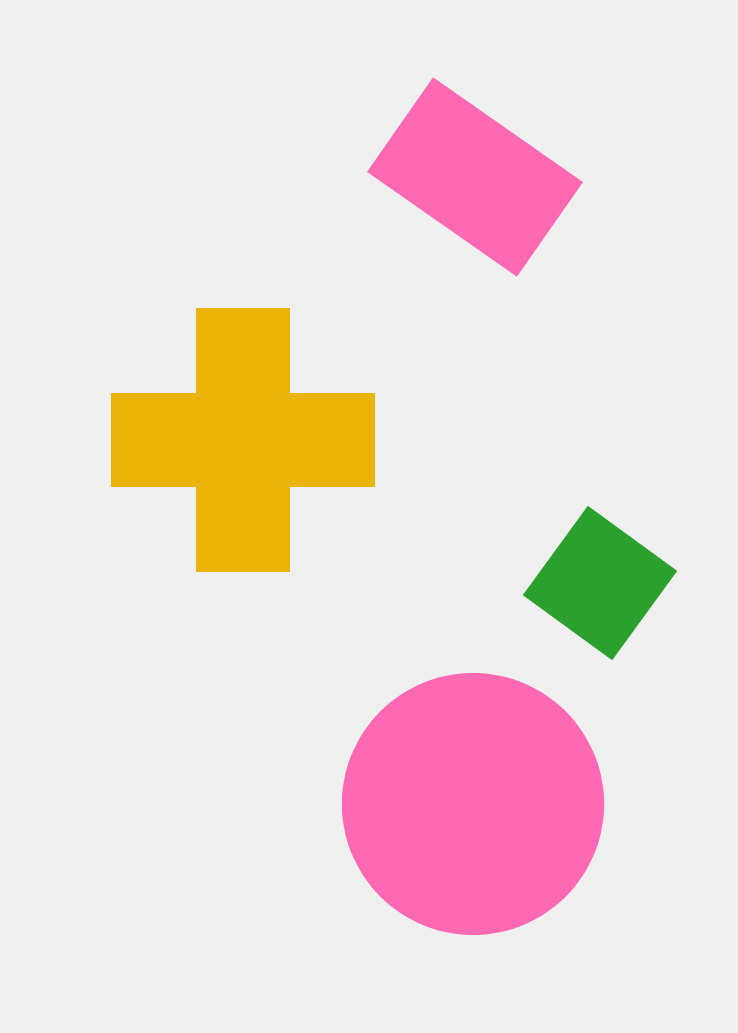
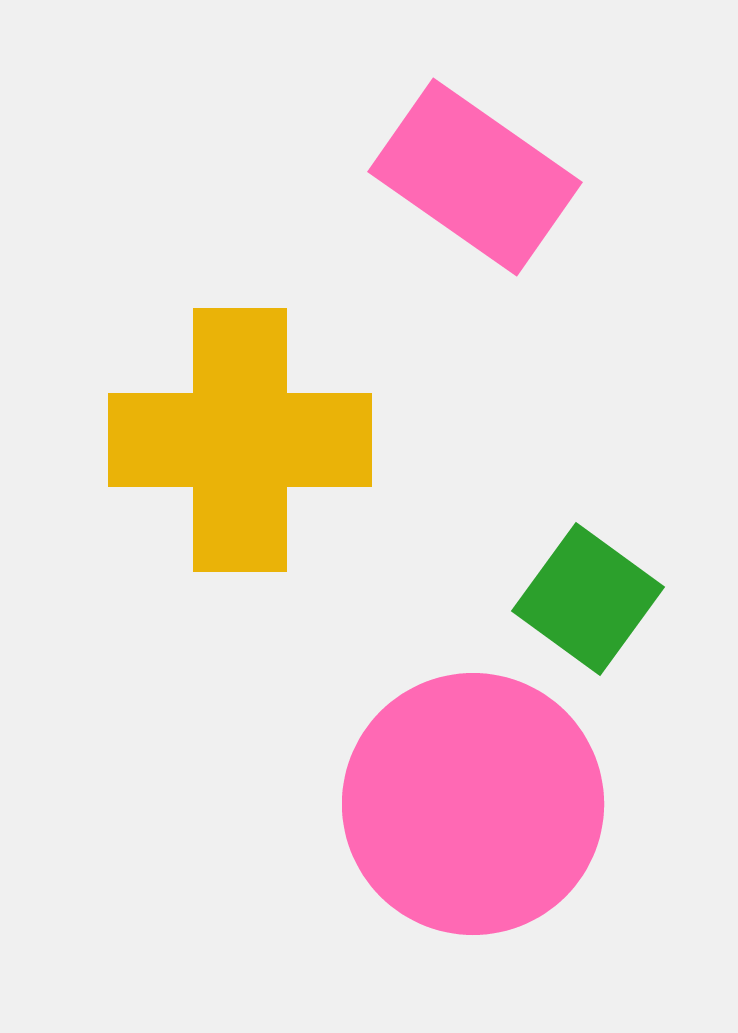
yellow cross: moved 3 px left
green square: moved 12 px left, 16 px down
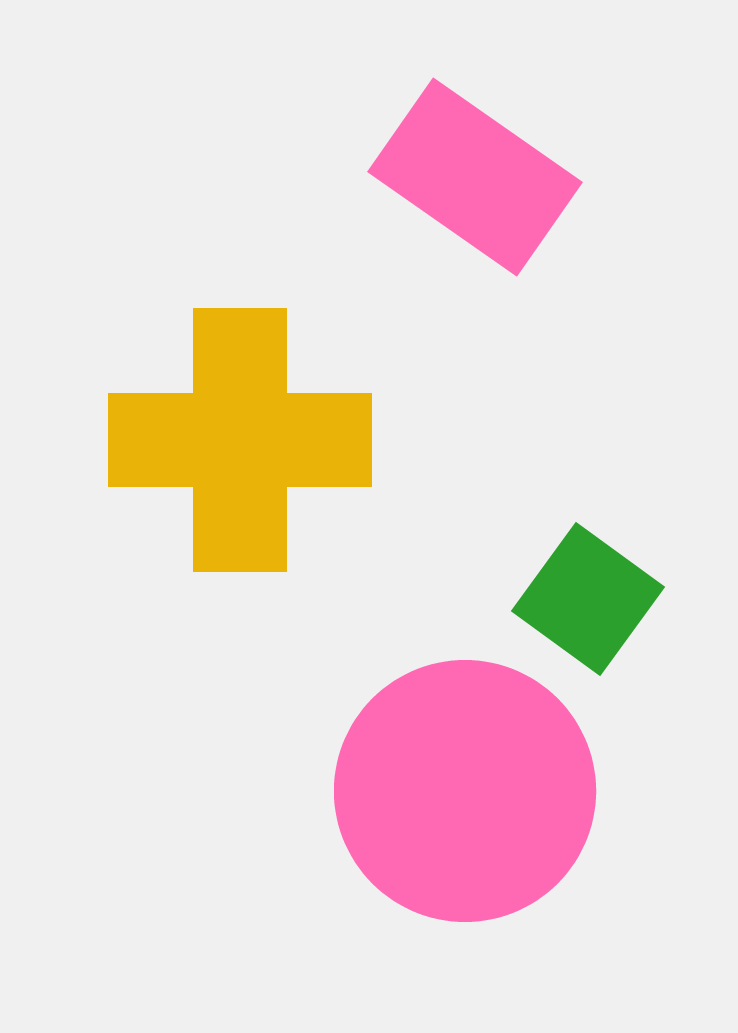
pink circle: moved 8 px left, 13 px up
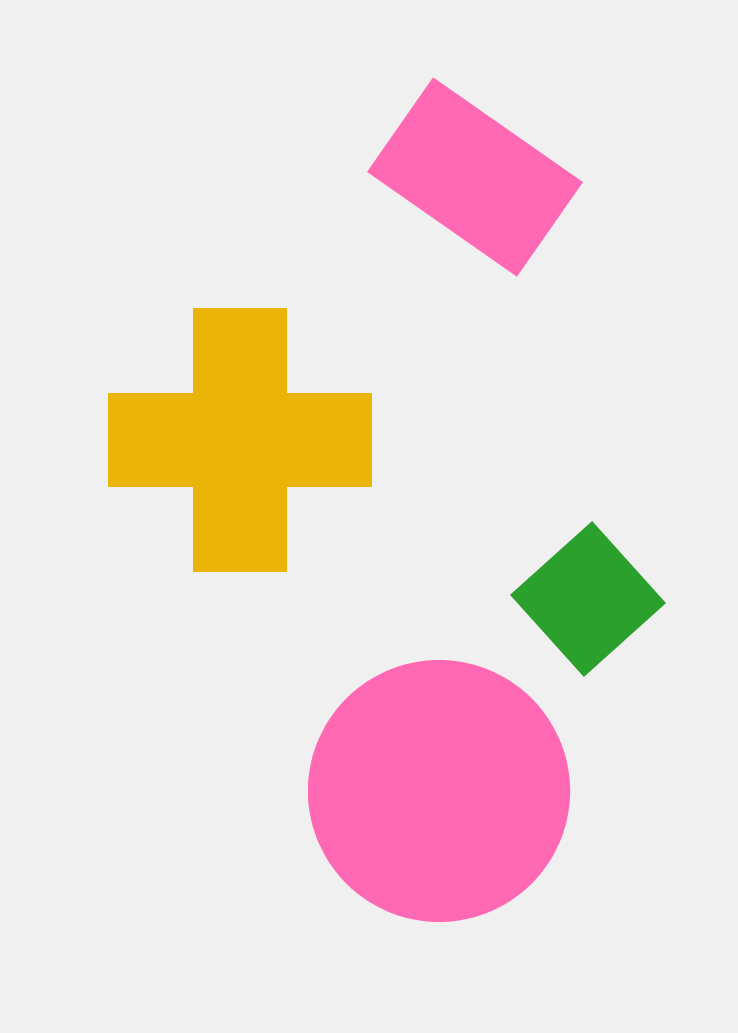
green square: rotated 12 degrees clockwise
pink circle: moved 26 px left
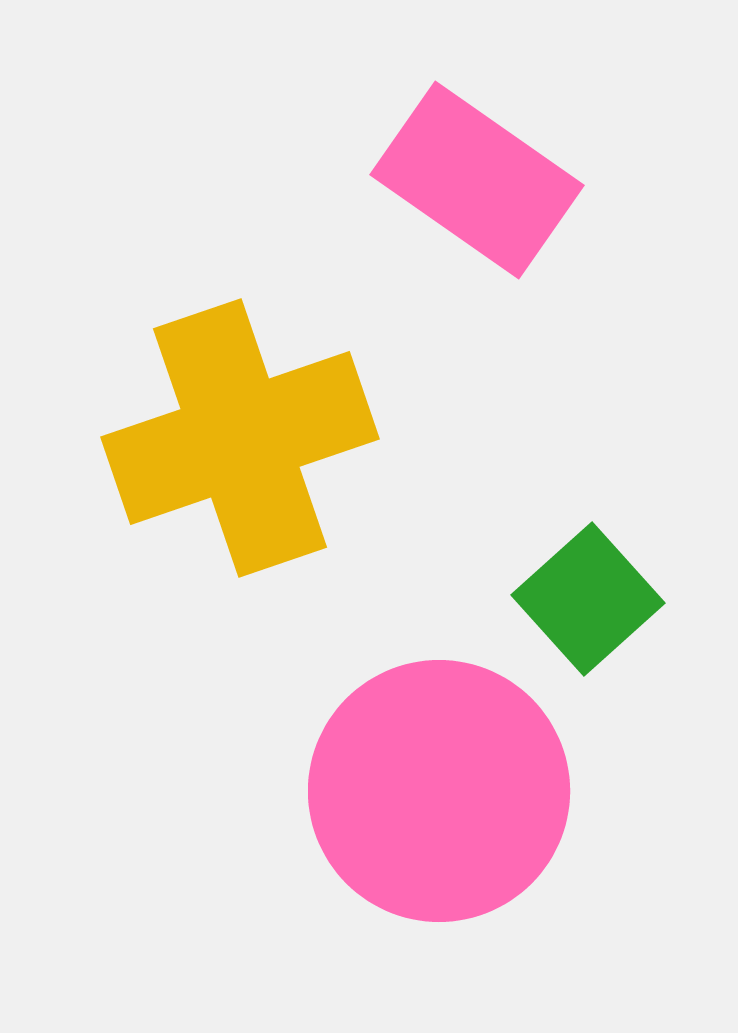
pink rectangle: moved 2 px right, 3 px down
yellow cross: moved 2 px up; rotated 19 degrees counterclockwise
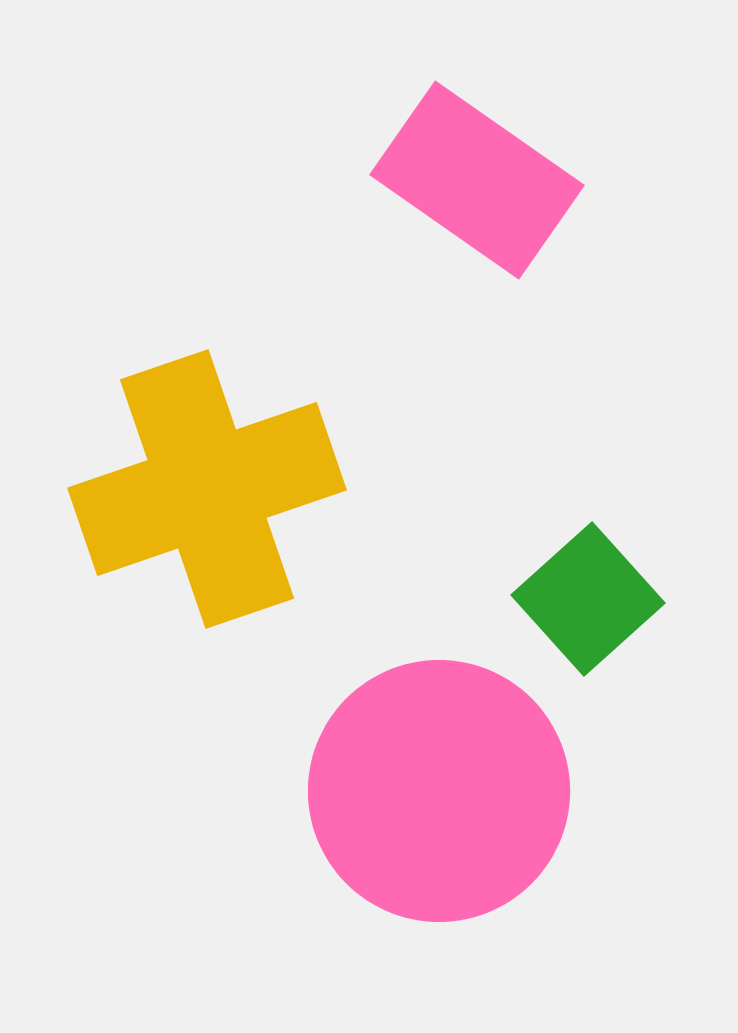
yellow cross: moved 33 px left, 51 px down
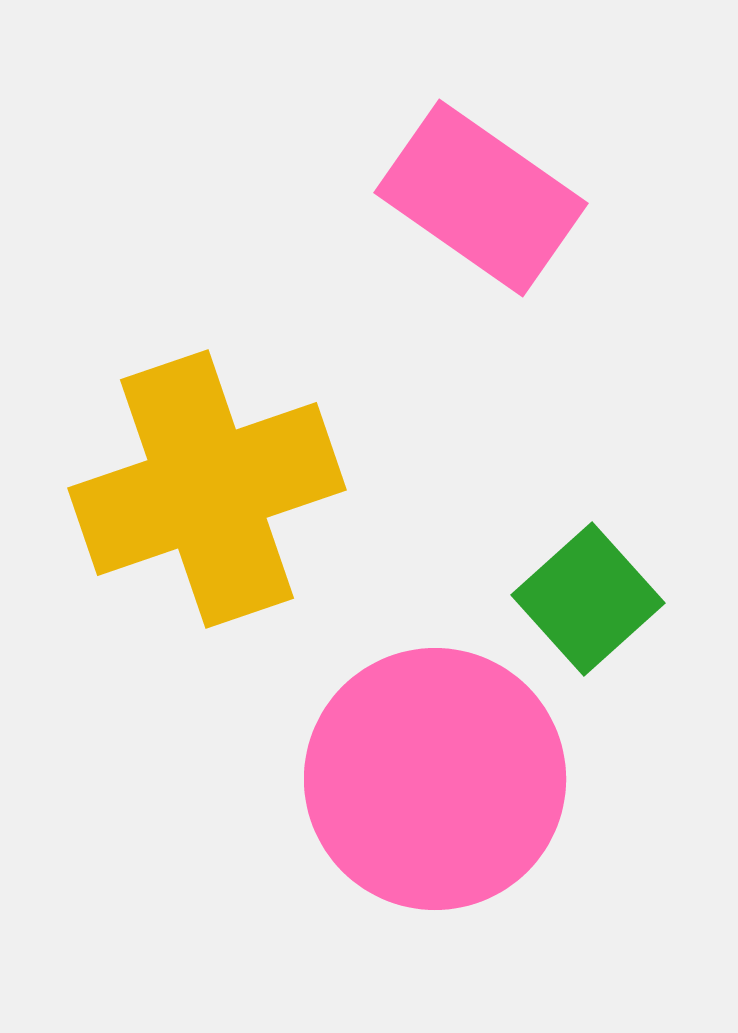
pink rectangle: moved 4 px right, 18 px down
pink circle: moved 4 px left, 12 px up
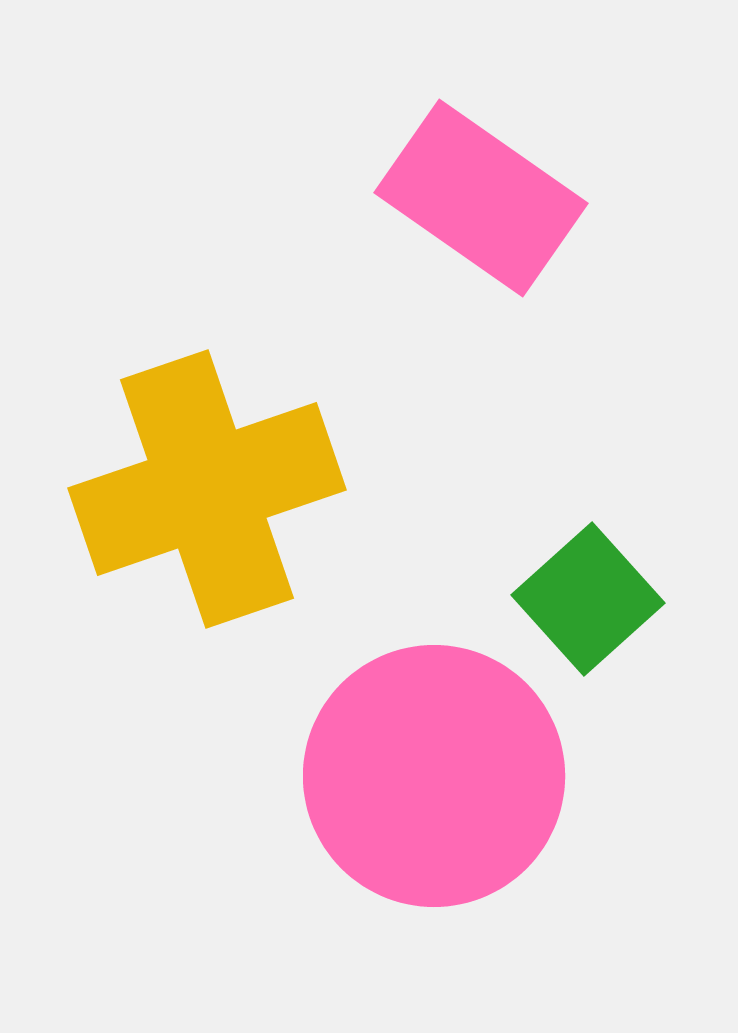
pink circle: moved 1 px left, 3 px up
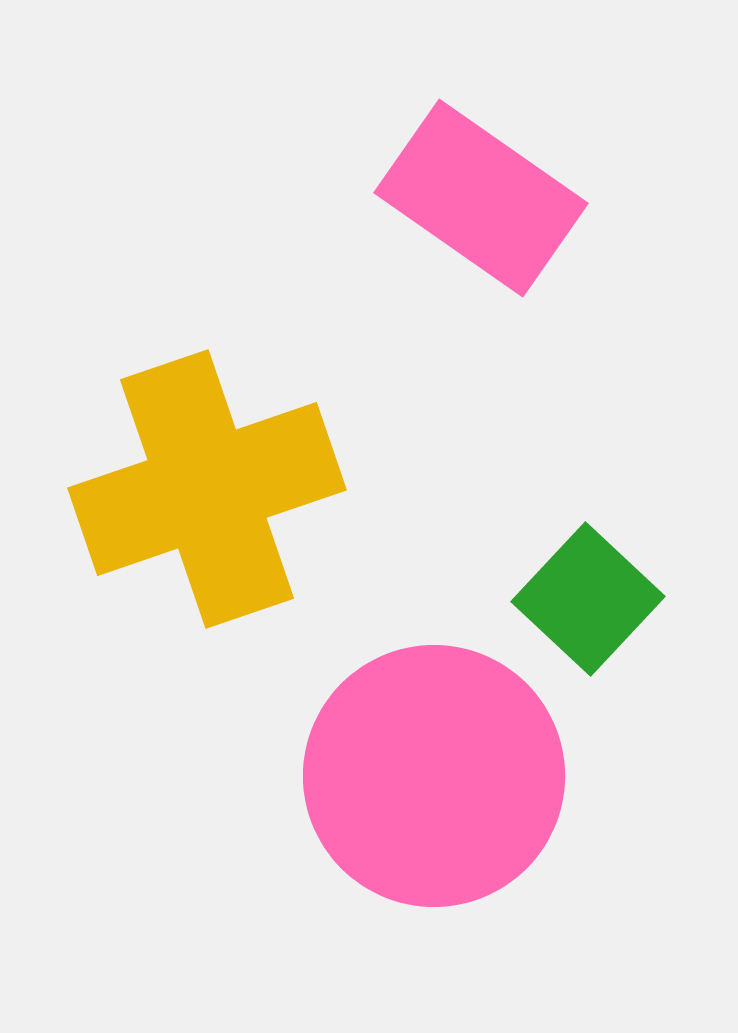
green square: rotated 5 degrees counterclockwise
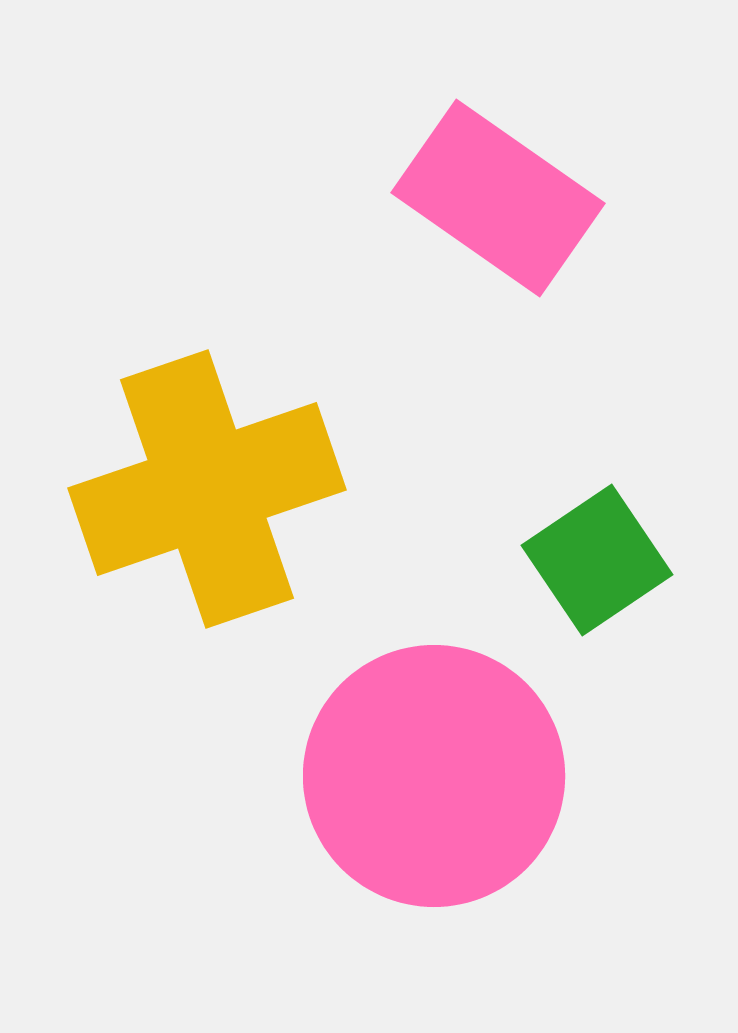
pink rectangle: moved 17 px right
green square: moved 9 px right, 39 px up; rotated 13 degrees clockwise
